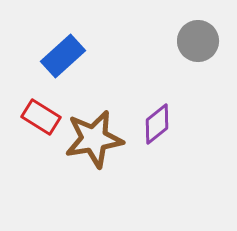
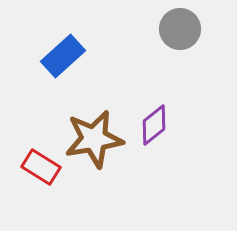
gray circle: moved 18 px left, 12 px up
red rectangle: moved 50 px down
purple diamond: moved 3 px left, 1 px down
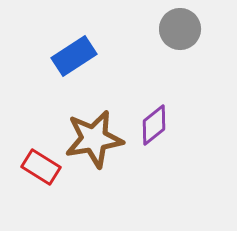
blue rectangle: moved 11 px right; rotated 9 degrees clockwise
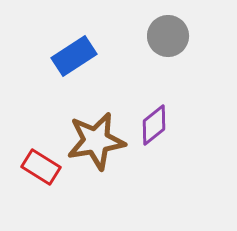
gray circle: moved 12 px left, 7 px down
brown star: moved 2 px right, 2 px down
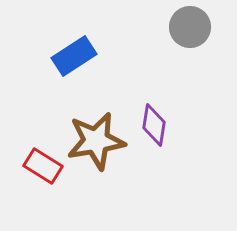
gray circle: moved 22 px right, 9 px up
purple diamond: rotated 42 degrees counterclockwise
red rectangle: moved 2 px right, 1 px up
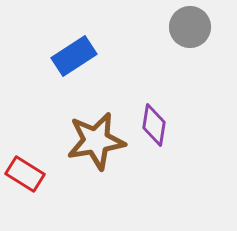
red rectangle: moved 18 px left, 8 px down
